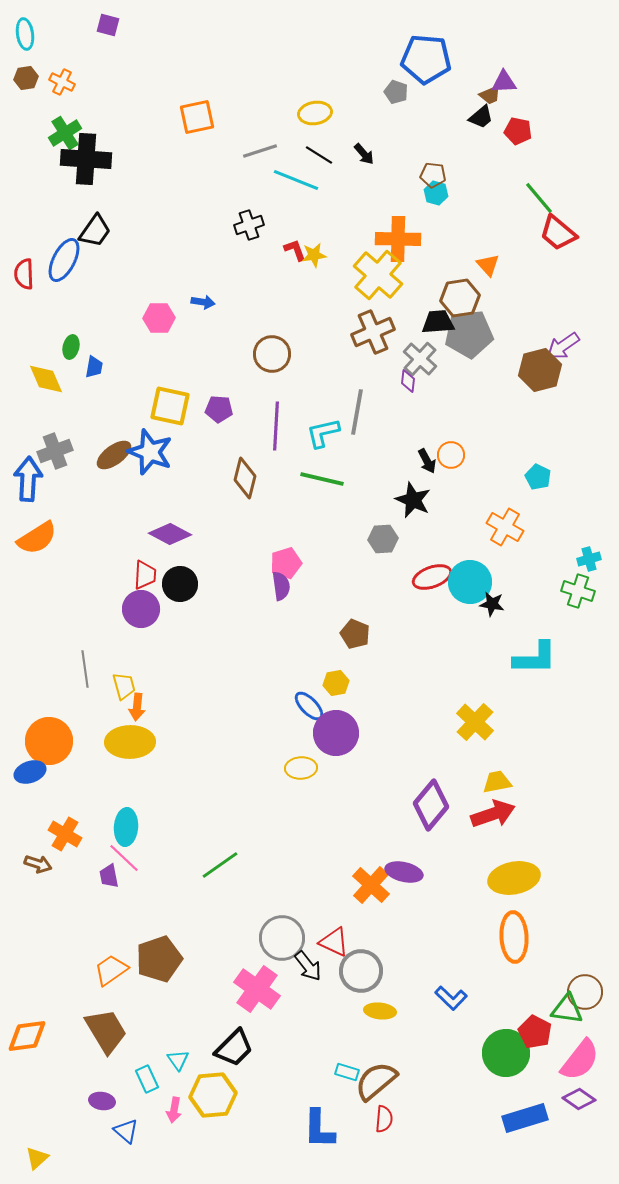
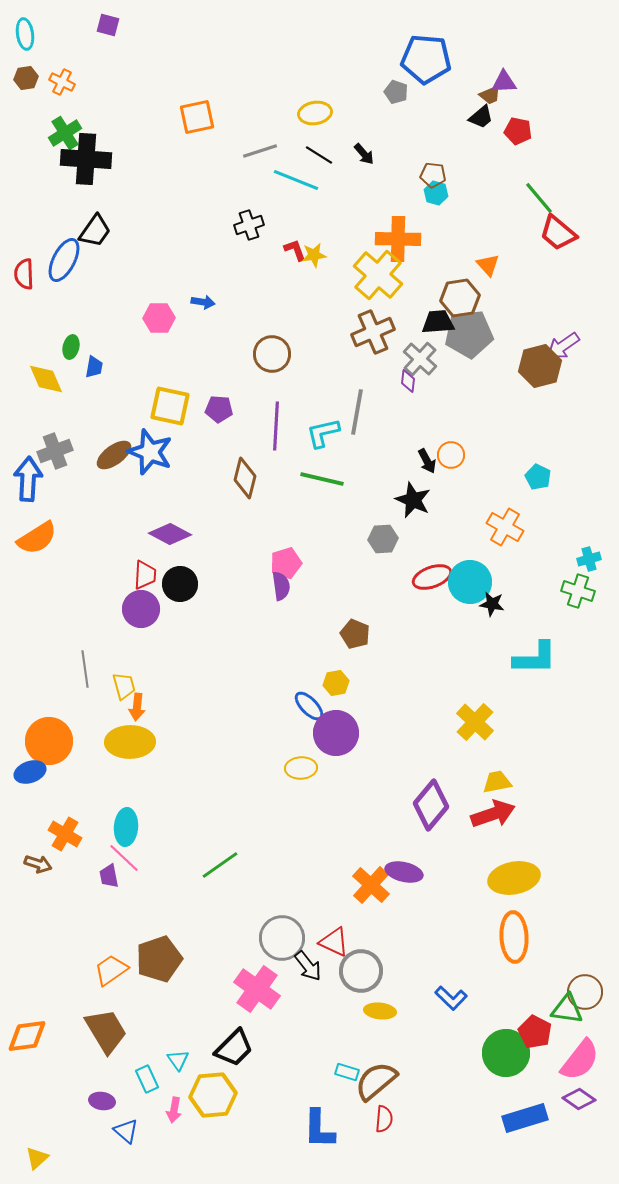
brown hexagon at (540, 370): moved 4 px up
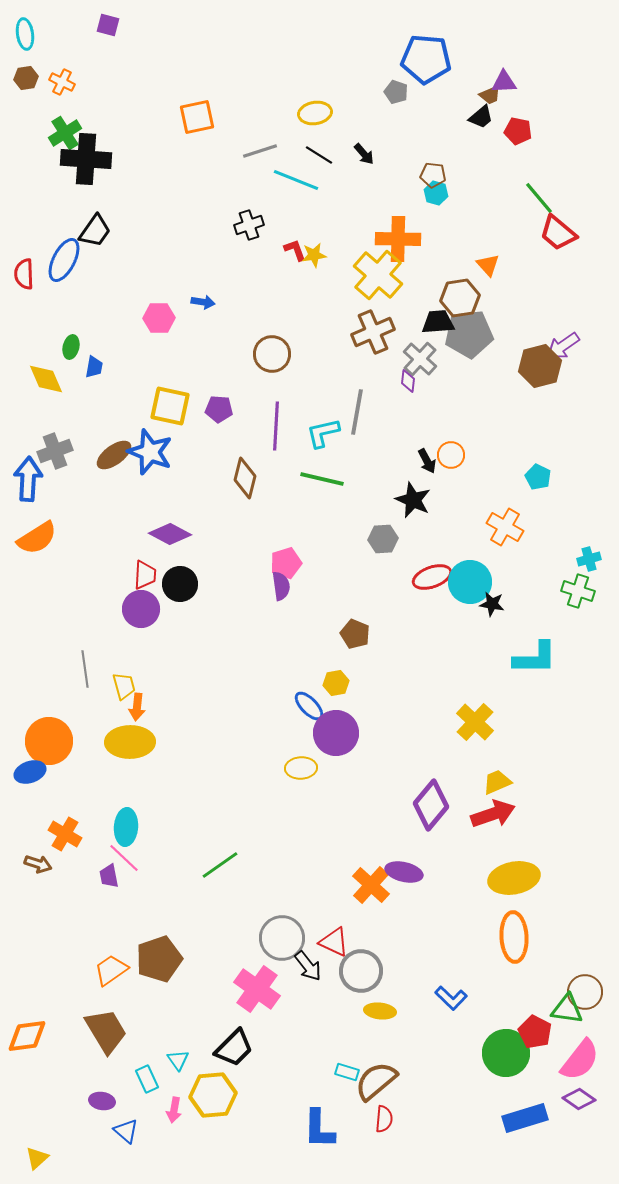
yellow trapezoid at (497, 782): rotated 12 degrees counterclockwise
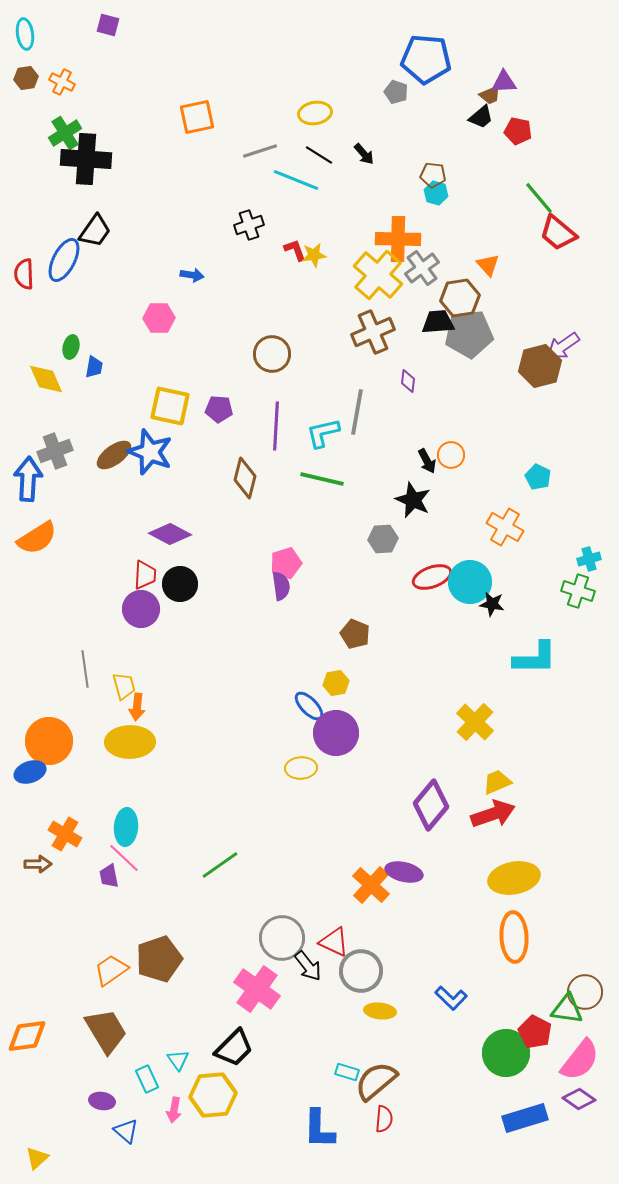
blue arrow at (203, 302): moved 11 px left, 27 px up
gray cross at (420, 359): moved 2 px right, 91 px up; rotated 12 degrees clockwise
brown arrow at (38, 864): rotated 20 degrees counterclockwise
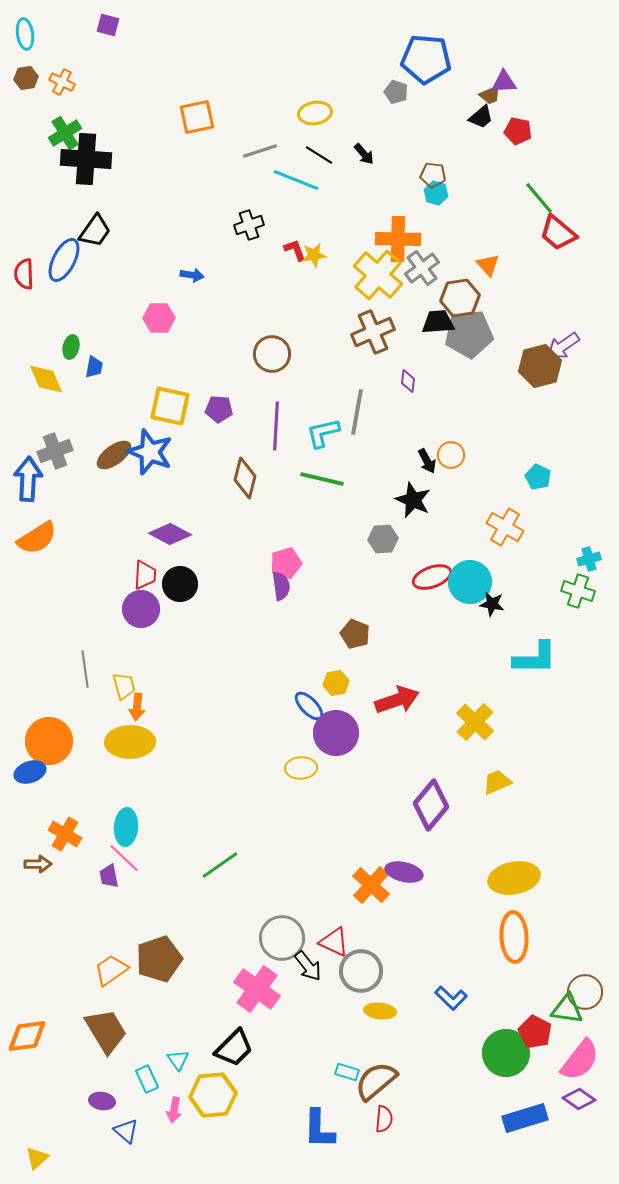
red arrow at (493, 814): moved 96 px left, 114 px up
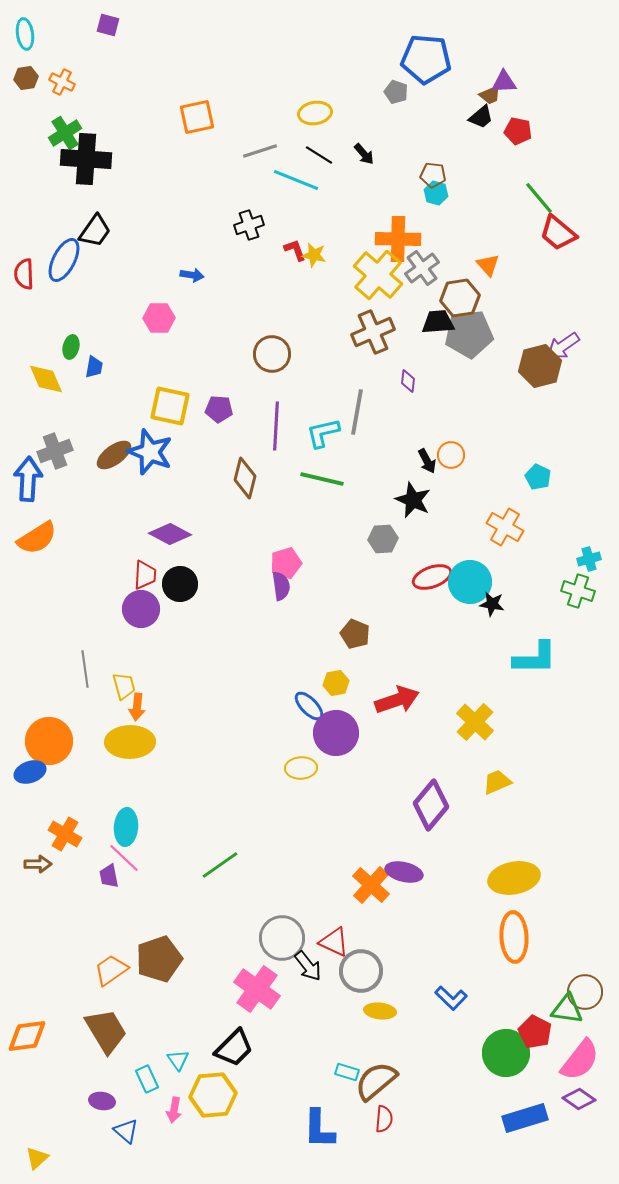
yellow star at (314, 255): rotated 20 degrees clockwise
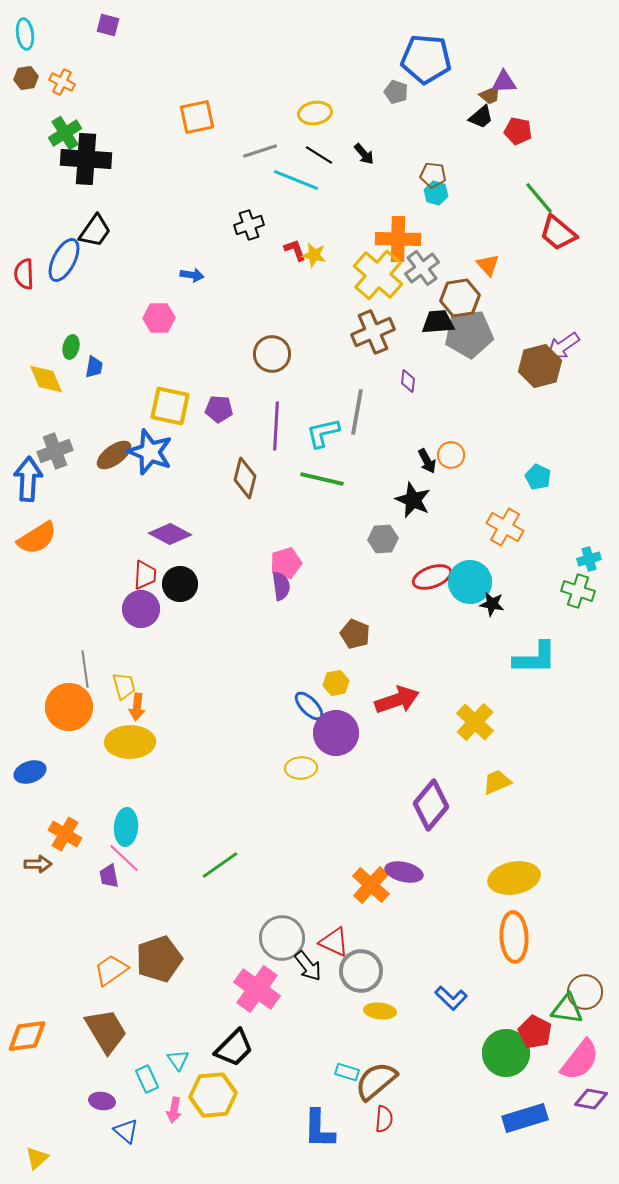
orange circle at (49, 741): moved 20 px right, 34 px up
purple diamond at (579, 1099): moved 12 px right; rotated 24 degrees counterclockwise
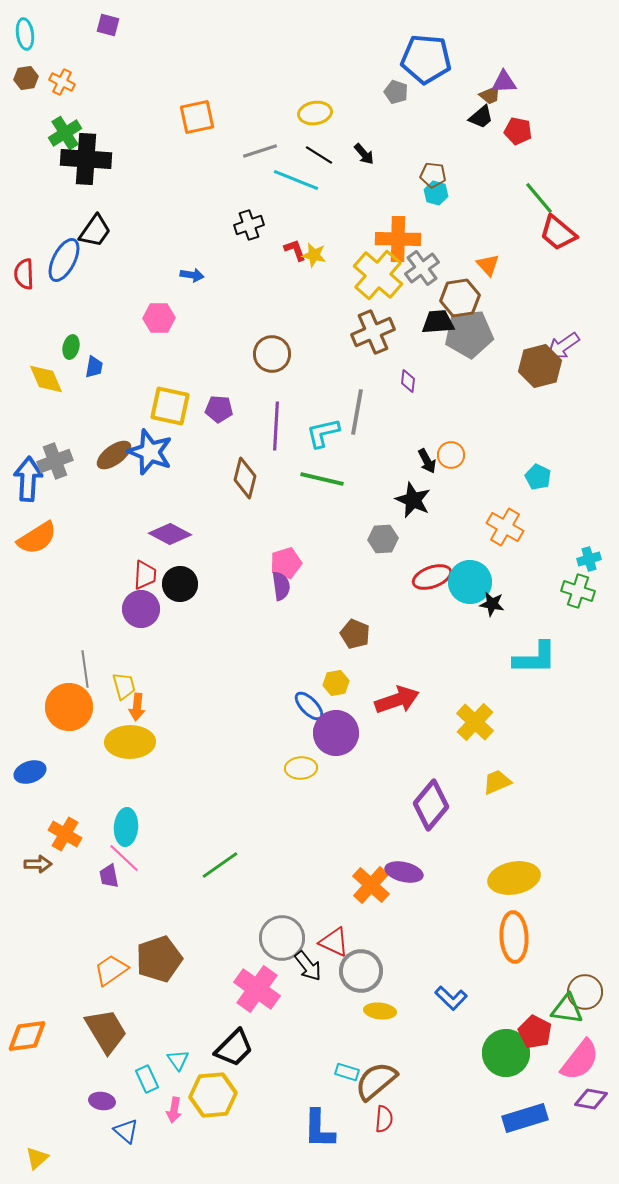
gray cross at (55, 451): moved 10 px down
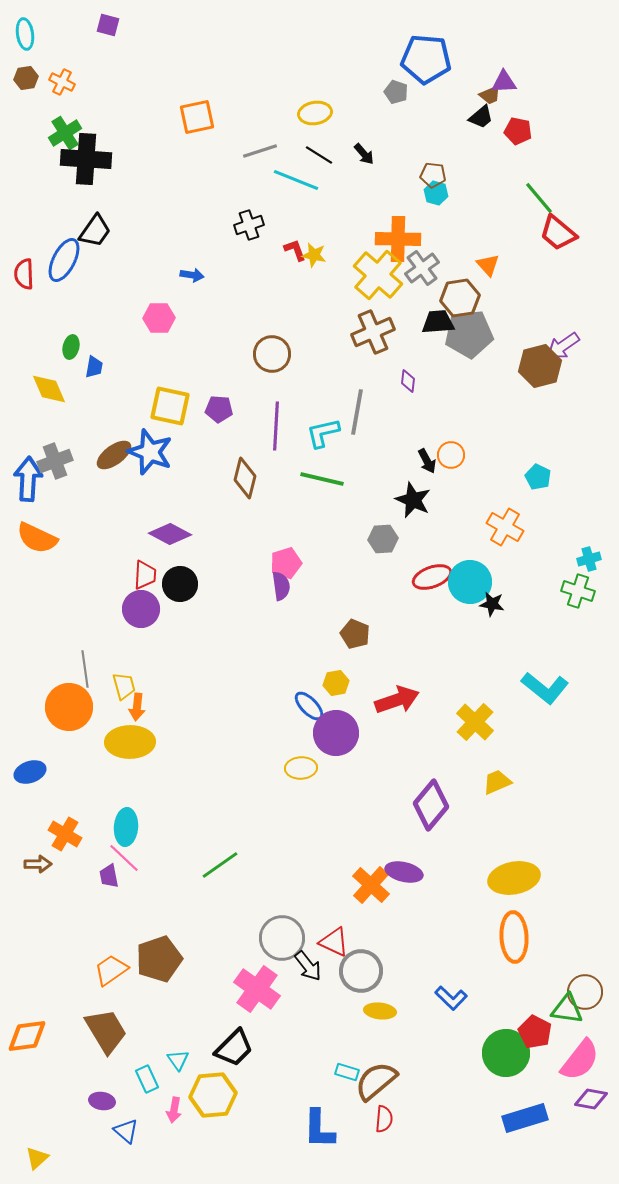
yellow diamond at (46, 379): moved 3 px right, 10 px down
orange semicircle at (37, 538): rotated 57 degrees clockwise
cyan L-shape at (535, 658): moved 10 px right, 30 px down; rotated 39 degrees clockwise
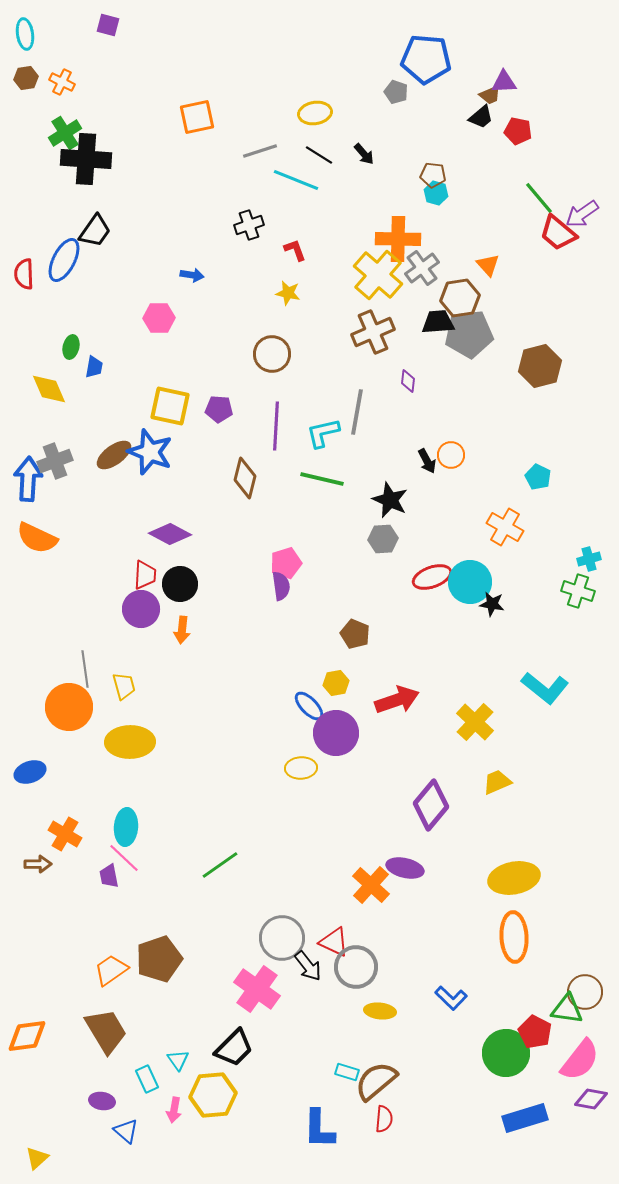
yellow star at (314, 255): moved 26 px left, 38 px down
purple arrow at (563, 346): moved 19 px right, 132 px up
black star at (413, 500): moved 23 px left
orange arrow at (137, 707): moved 45 px right, 77 px up
purple ellipse at (404, 872): moved 1 px right, 4 px up
gray circle at (361, 971): moved 5 px left, 4 px up
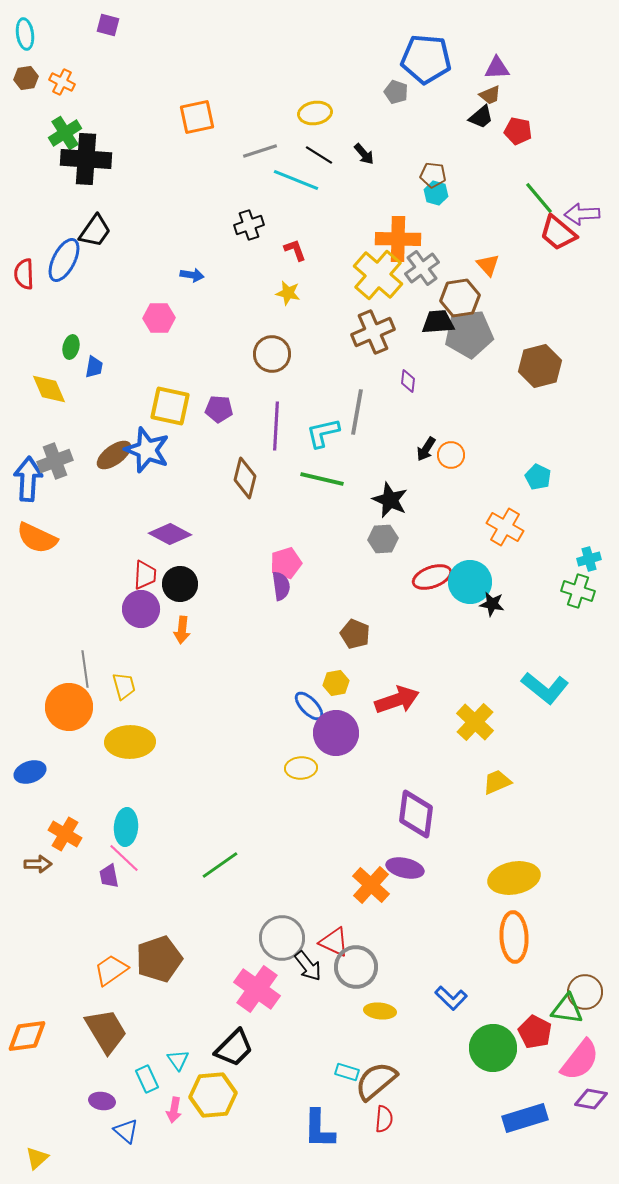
purple triangle at (504, 82): moved 7 px left, 14 px up
purple arrow at (582, 214): rotated 32 degrees clockwise
blue star at (150, 452): moved 3 px left, 2 px up
black arrow at (427, 461): moved 1 px left, 12 px up; rotated 60 degrees clockwise
purple diamond at (431, 805): moved 15 px left, 9 px down; rotated 33 degrees counterclockwise
green circle at (506, 1053): moved 13 px left, 5 px up
